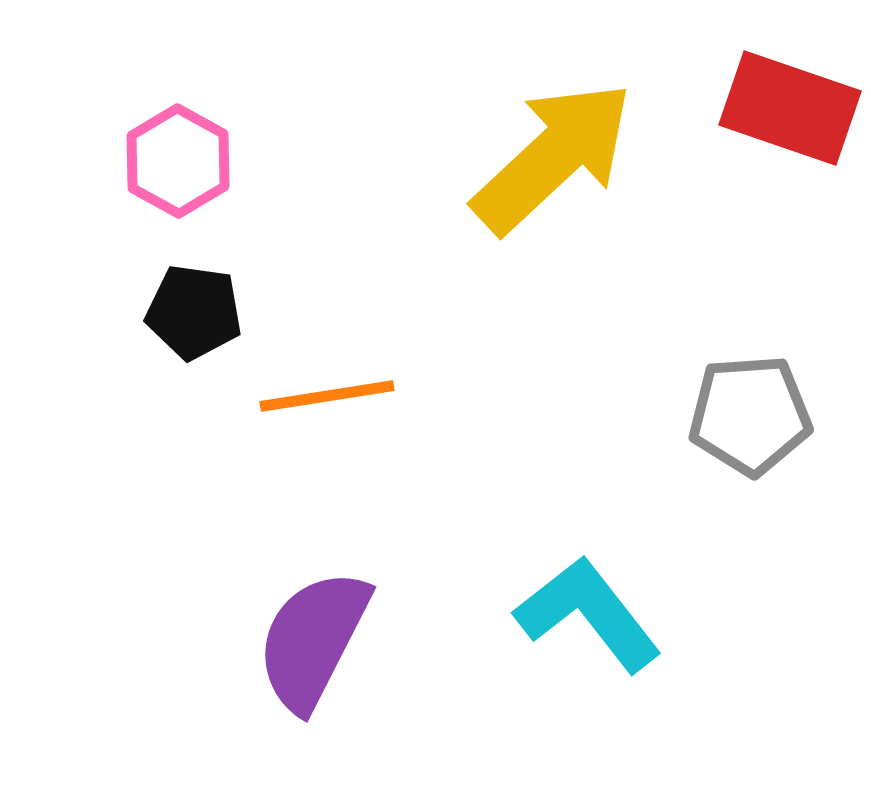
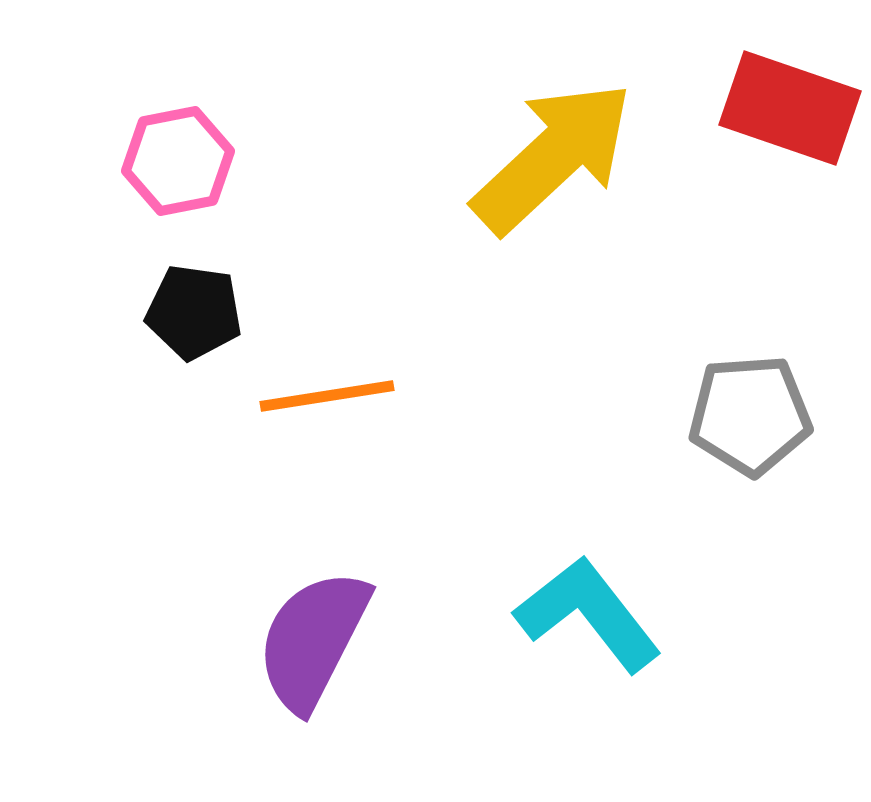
pink hexagon: rotated 20 degrees clockwise
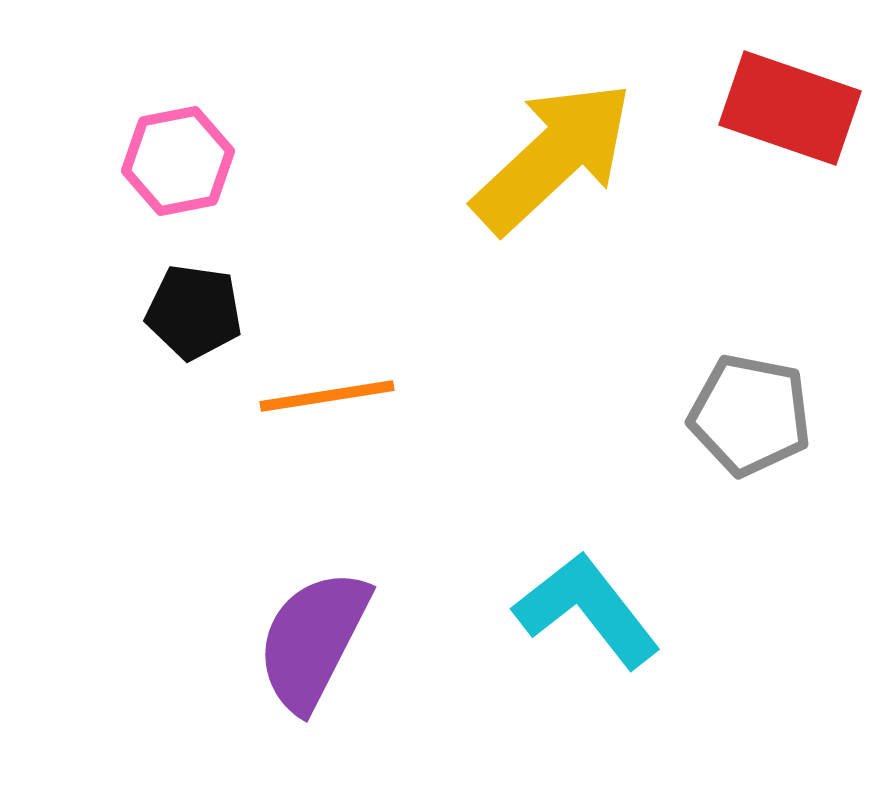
gray pentagon: rotated 15 degrees clockwise
cyan L-shape: moved 1 px left, 4 px up
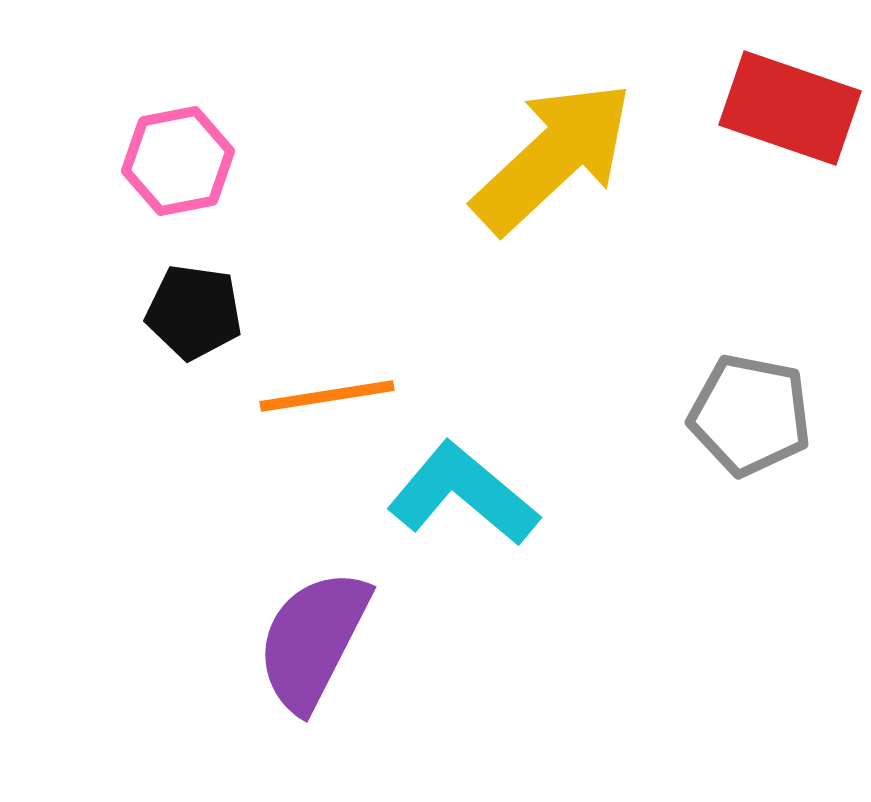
cyan L-shape: moved 124 px left, 116 px up; rotated 12 degrees counterclockwise
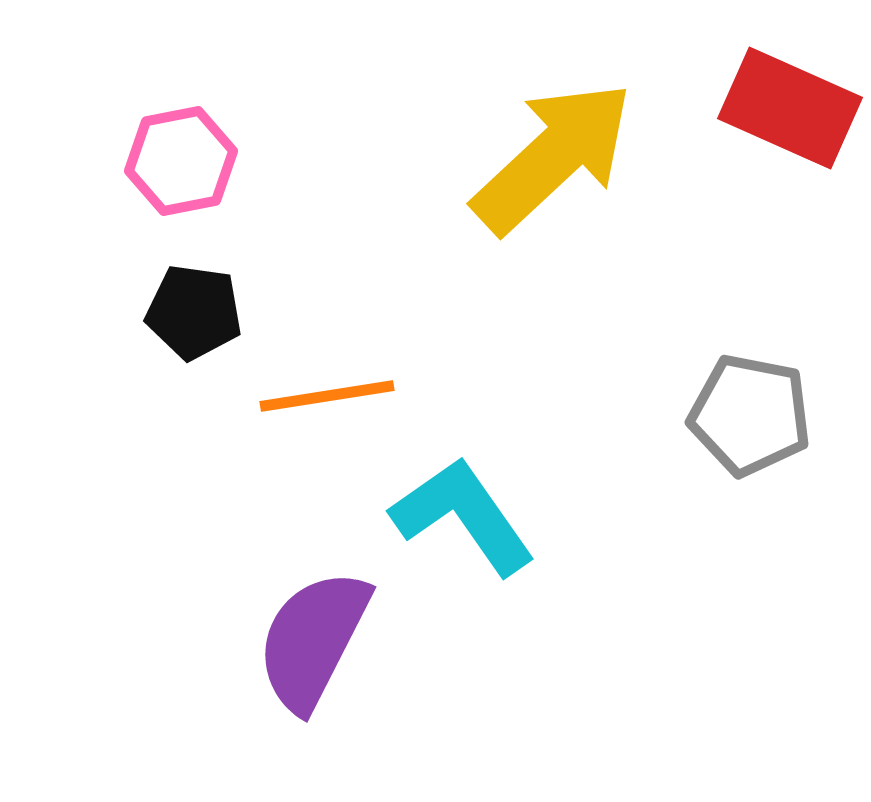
red rectangle: rotated 5 degrees clockwise
pink hexagon: moved 3 px right
cyan L-shape: moved 22 px down; rotated 15 degrees clockwise
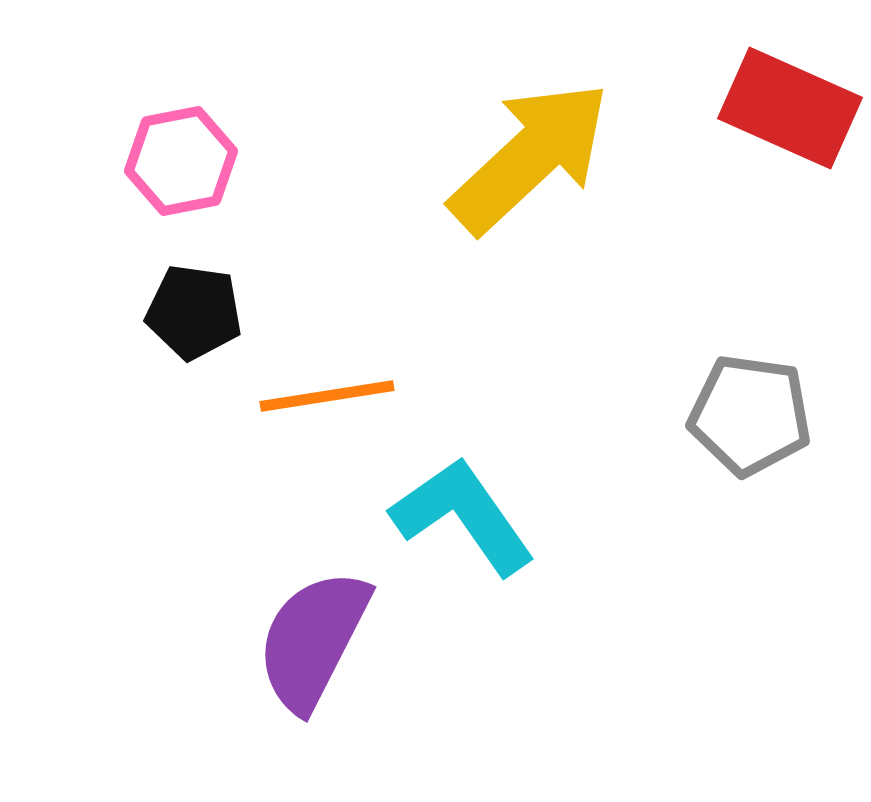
yellow arrow: moved 23 px left
gray pentagon: rotated 3 degrees counterclockwise
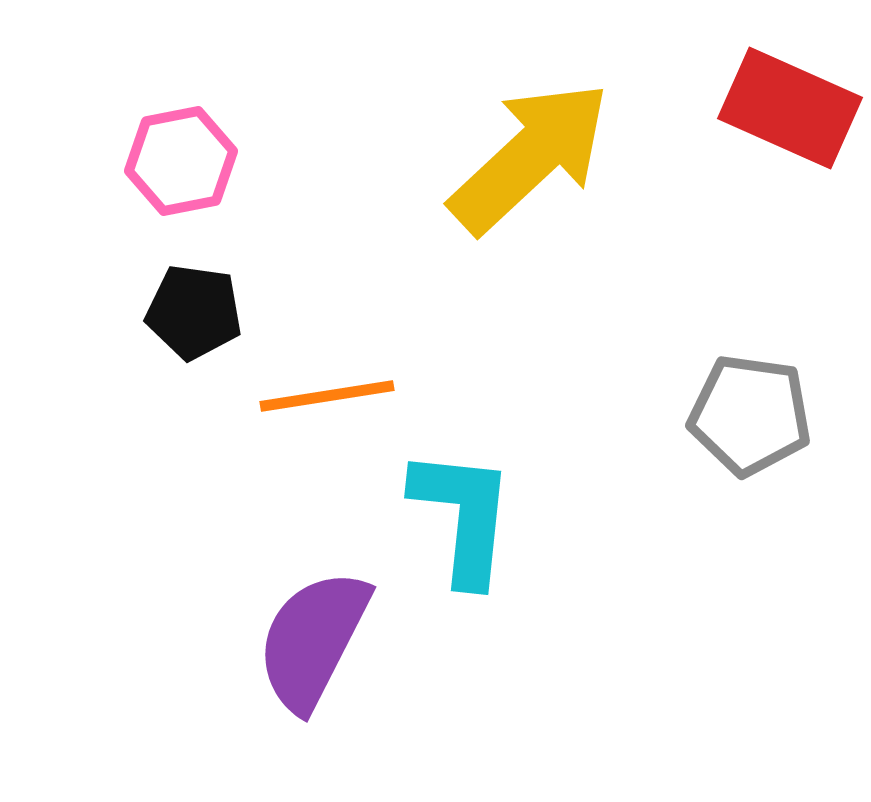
cyan L-shape: rotated 41 degrees clockwise
